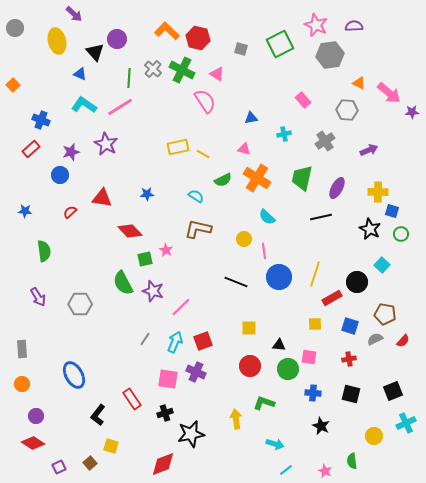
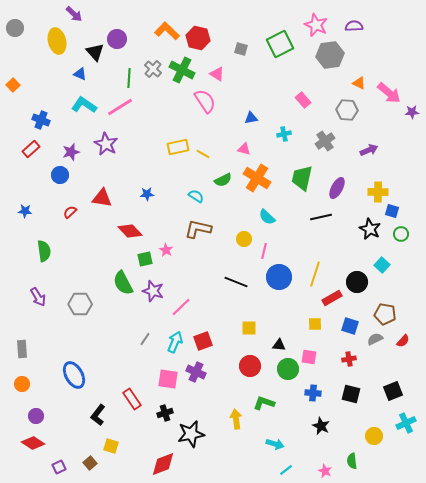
pink line at (264, 251): rotated 21 degrees clockwise
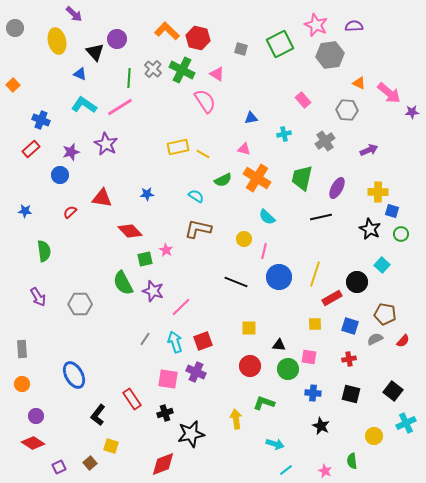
cyan arrow at (175, 342): rotated 40 degrees counterclockwise
black square at (393, 391): rotated 30 degrees counterclockwise
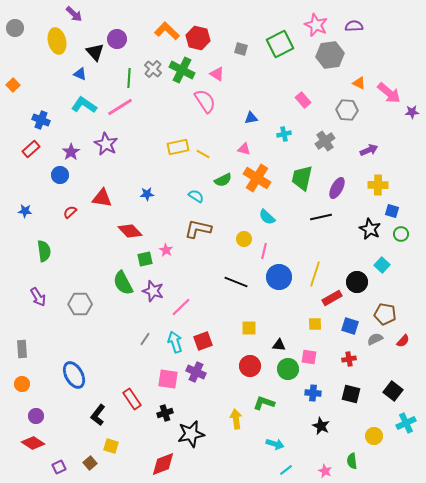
purple star at (71, 152): rotated 18 degrees counterclockwise
yellow cross at (378, 192): moved 7 px up
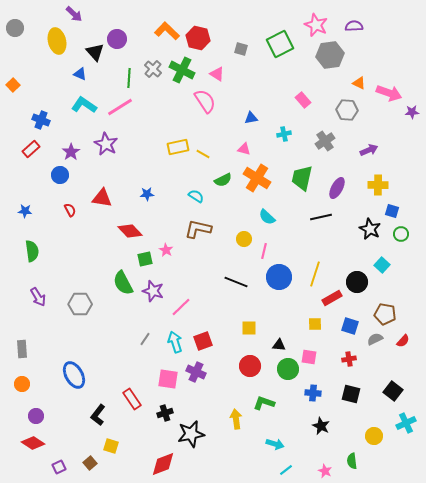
pink arrow at (389, 93): rotated 20 degrees counterclockwise
red semicircle at (70, 212): moved 2 px up; rotated 104 degrees clockwise
green semicircle at (44, 251): moved 12 px left
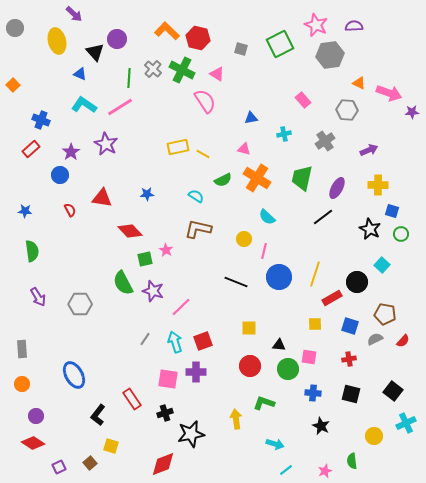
black line at (321, 217): moved 2 px right; rotated 25 degrees counterclockwise
purple cross at (196, 372): rotated 24 degrees counterclockwise
pink star at (325, 471): rotated 24 degrees clockwise
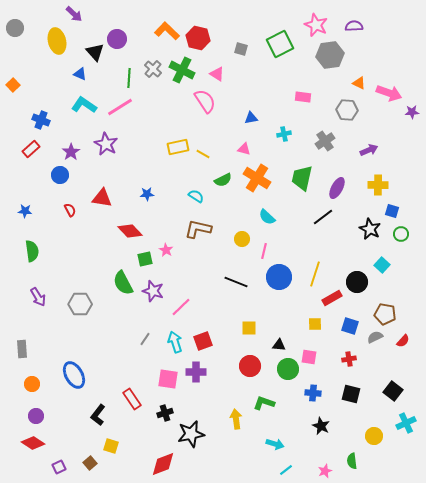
pink rectangle at (303, 100): moved 3 px up; rotated 42 degrees counterclockwise
yellow circle at (244, 239): moved 2 px left
gray semicircle at (375, 339): moved 2 px up
orange circle at (22, 384): moved 10 px right
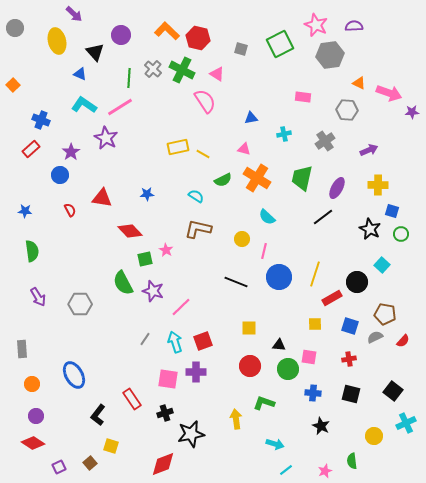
purple circle at (117, 39): moved 4 px right, 4 px up
purple star at (106, 144): moved 6 px up
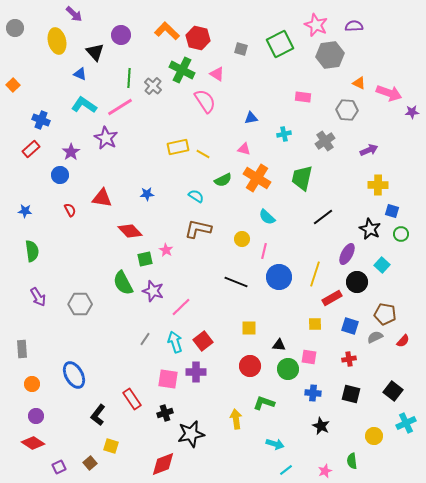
gray cross at (153, 69): moved 17 px down
purple ellipse at (337, 188): moved 10 px right, 66 px down
red square at (203, 341): rotated 18 degrees counterclockwise
